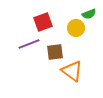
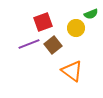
green semicircle: moved 2 px right
brown square: moved 2 px left, 7 px up; rotated 30 degrees counterclockwise
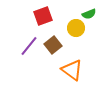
green semicircle: moved 2 px left
red square: moved 6 px up
purple line: moved 2 px down; rotated 30 degrees counterclockwise
orange triangle: moved 1 px up
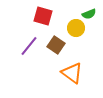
red square: rotated 36 degrees clockwise
brown square: moved 3 px right; rotated 18 degrees counterclockwise
orange triangle: moved 3 px down
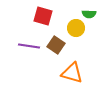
green semicircle: rotated 24 degrees clockwise
purple line: rotated 60 degrees clockwise
orange triangle: rotated 20 degrees counterclockwise
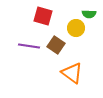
orange triangle: rotated 20 degrees clockwise
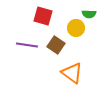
purple line: moved 2 px left, 1 px up
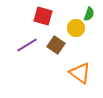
green semicircle: rotated 72 degrees counterclockwise
purple line: rotated 40 degrees counterclockwise
orange triangle: moved 8 px right
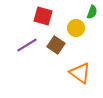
green semicircle: moved 3 px right, 2 px up
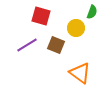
red square: moved 2 px left
brown square: rotated 12 degrees counterclockwise
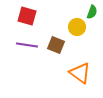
red square: moved 14 px left
yellow circle: moved 1 px right, 1 px up
purple line: rotated 40 degrees clockwise
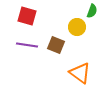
green semicircle: moved 1 px up
